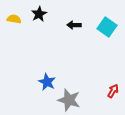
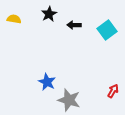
black star: moved 10 px right
cyan square: moved 3 px down; rotated 18 degrees clockwise
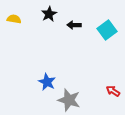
red arrow: rotated 88 degrees counterclockwise
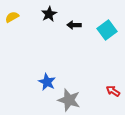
yellow semicircle: moved 2 px left, 2 px up; rotated 40 degrees counterclockwise
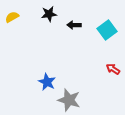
black star: rotated 21 degrees clockwise
red arrow: moved 22 px up
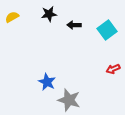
red arrow: rotated 56 degrees counterclockwise
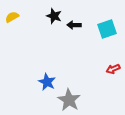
black star: moved 5 px right, 2 px down; rotated 28 degrees clockwise
cyan square: moved 1 px up; rotated 18 degrees clockwise
gray star: rotated 15 degrees clockwise
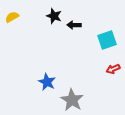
cyan square: moved 11 px down
gray star: moved 3 px right
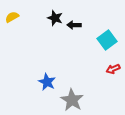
black star: moved 1 px right, 2 px down
cyan square: rotated 18 degrees counterclockwise
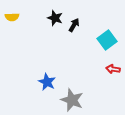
yellow semicircle: rotated 152 degrees counterclockwise
black arrow: rotated 120 degrees clockwise
red arrow: rotated 32 degrees clockwise
gray star: rotated 10 degrees counterclockwise
